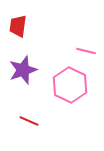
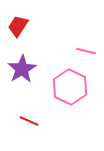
red trapezoid: rotated 25 degrees clockwise
purple star: moved 1 px left, 1 px up; rotated 12 degrees counterclockwise
pink hexagon: moved 2 px down
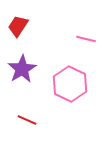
pink line: moved 12 px up
pink hexagon: moved 3 px up
red line: moved 2 px left, 1 px up
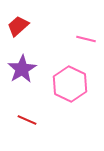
red trapezoid: rotated 15 degrees clockwise
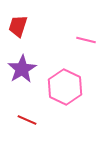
red trapezoid: rotated 30 degrees counterclockwise
pink line: moved 1 px down
pink hexagon: moved 5 px left, 3 px down
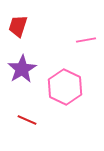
pink line: rotated 24 degrees counterclockwise
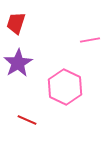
red trapezoid: moved 2 px left, 3 px up
pink line: moved 4 px right
purple star: moved 4 px left, 6 px up
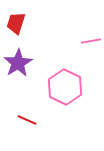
pink line: moved 1 px right, 1 px down
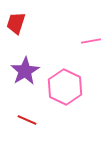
purple star: moved 7 px right, 8 px down
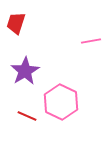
pink hexagon: moved 4 px left, 15 px down
red line: moved 4 px up
